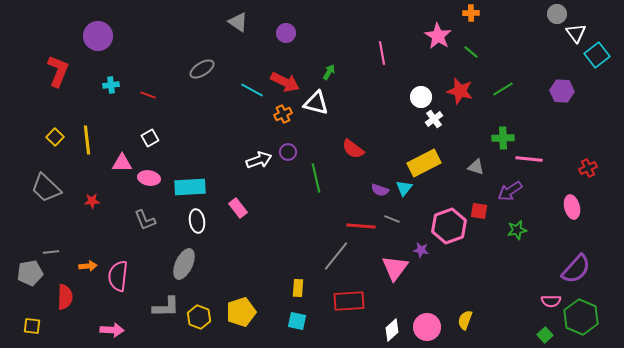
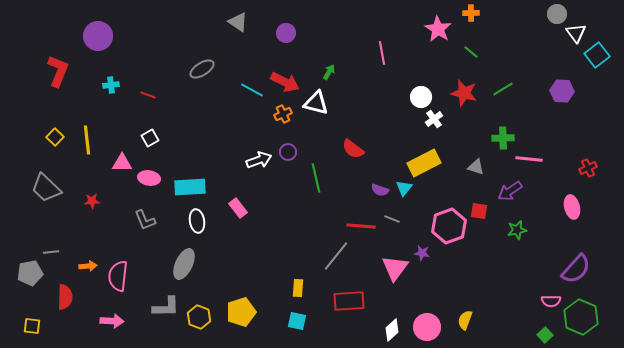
pink star at (438, 36): moved 7 px up
red star at (460, 91): moved 4 px right, 2 px down
purple star at (421, 250): moved 1 px right, 3 px down
pink arrow at (112, 330): moved 9 px up
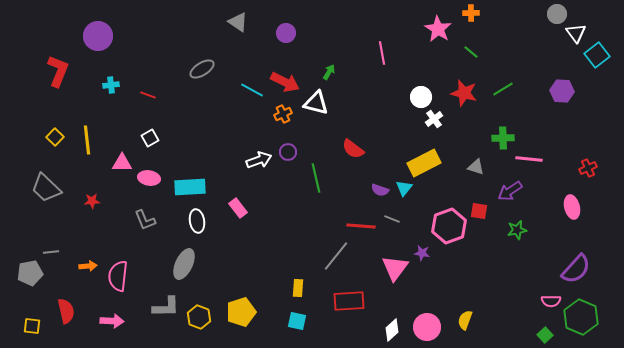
red semicircle at (65, 297): moved 1 px right, 14 px down; rotated 15 degrees counterclockwise
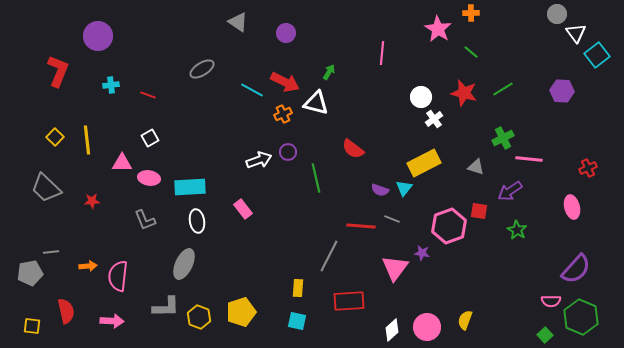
pink line at (382, 53): rotated 15 degrees clockwise
green cross at (503, 138): rotated 25 degrees counterclockwise
pink rectangle at (238, 208): moved 5 px right, 1 px down
green star at (517, 230): rotated 30 degrees counterclockwise
gray line at (336, 256): moved 7 px left; rotated 12 degrees counterclockwise
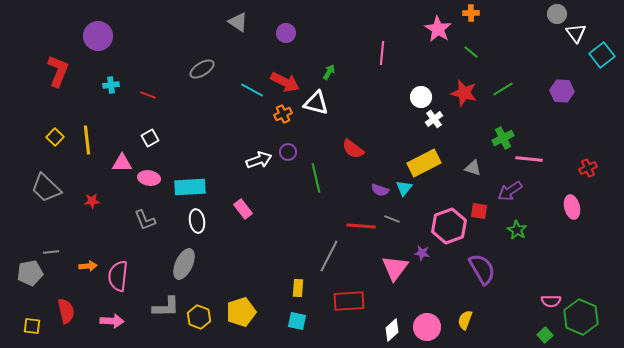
cyan square at (597, 55): moved 5 px right
gray triangle at (476, 167): moved 3 px left, 1 px down
purple semicircle at (576, 269): moved 94 px left; rotated 72 degrees counterclockwise
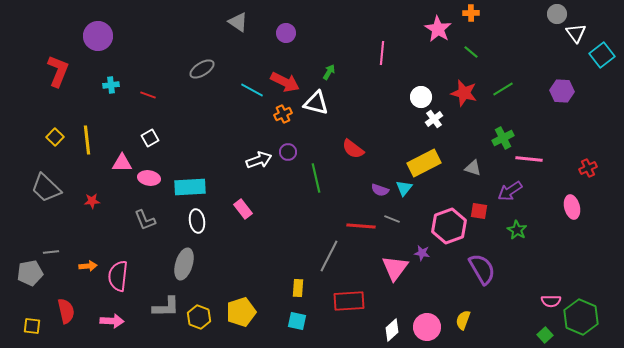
gray ellipse at (184, 264): rotated 8 degrees counterclockwise
yellow semicircle at (465, 320): moved 2 px left
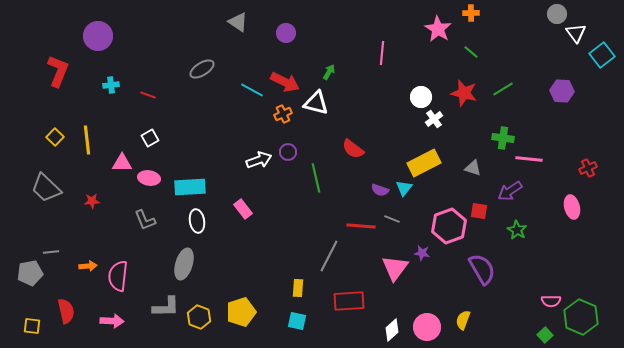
green cross at (503, 138): rotated 35 degrees clockwise
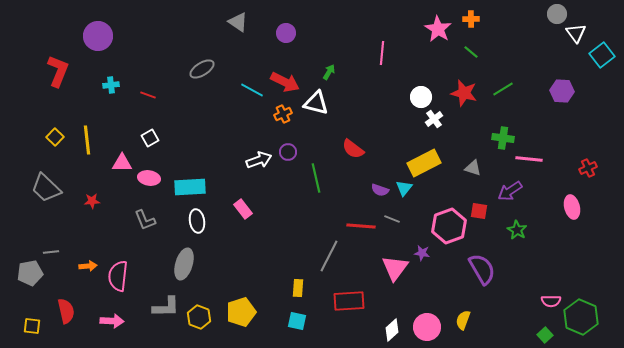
orange cross at (471, 13): moved 6 px down
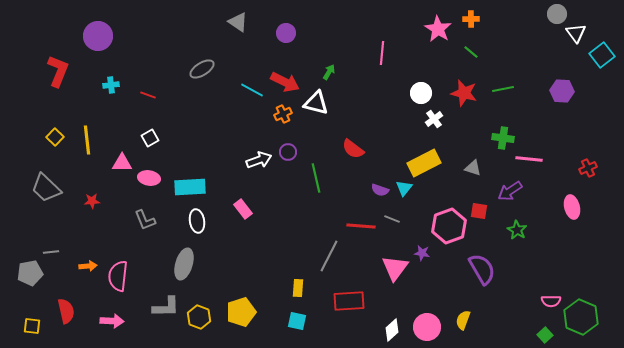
green line at (503, 89): rotated 20 degrees clockwise
white circle at (421, 97): moved 4 px up
